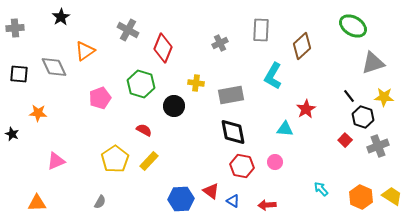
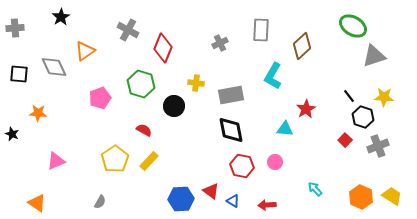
gray triangle at (373, 63): moved 1 px right, 7 px up
black diamond at (233, 132): moved 2 px left, 2 px up
cyan arrow at (321, 189): moved 6 px left
orange triangle at (37, 203): rotated 36 degrees clockwise
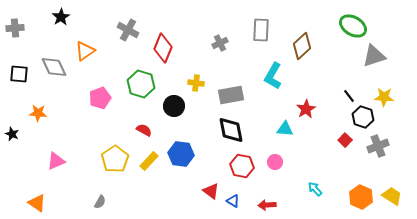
blue hexagon at (181, 199): moved 45 px up; rotated 10 degrees clockwise
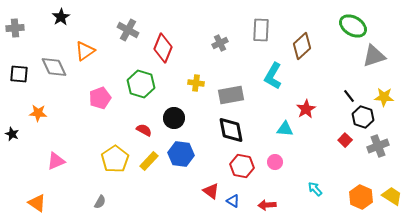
black circle at (174, 106): moved 12 px down
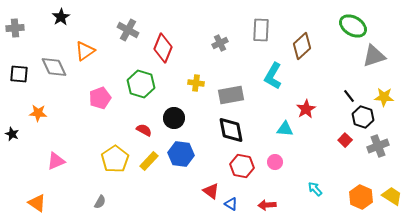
blue triangle at (233, 201): moved 2 px left, 3 px down
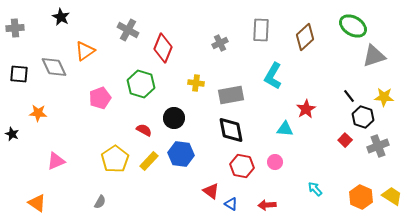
black star at (61, 17): rotated 12 degrees counterclockwise
brown diamond at (302, 46): moved 3 px right, 9 px up
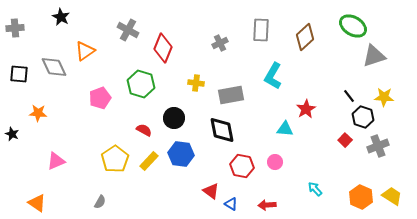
black diamond at (231, 130): moved 9 px left
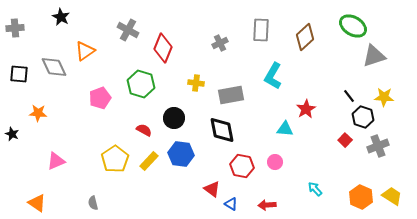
red triangle at (211, 191): moved 1 px right, 2 px up
gray semicircle at (100, 202): moved 7 px left, 1 px down; rotated 136 degrees clockwise
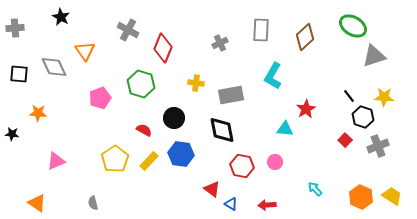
orange triangle at (85, 51): rotated 30 degrees counterclockwise
black star at (12, 134): rotated 16 degrees counterclockwise
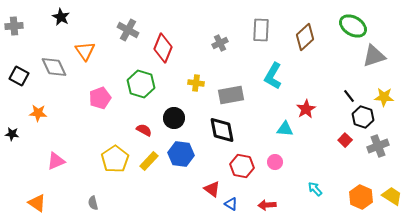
gray cross at (15, 28): moved 1 px left, 2 px up
black square at (19, 74): moved 2 px down; rotated 24 degrees clockwise
